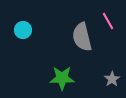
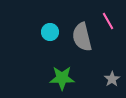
cyan circle: moved 27 px right, 2 px down
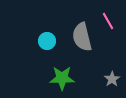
cyan circle: moved 3 px left, 9 px down
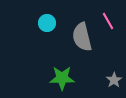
cyan circle: moved 18 px up
gray star: moved 2 px right, 1 px down
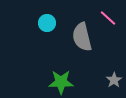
pink line: moved 3 px up; rotated 18 degrees counterclockwise
green star: moved 1 px left, 4 px down
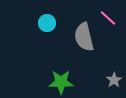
gray semicircle: moved 2 px right
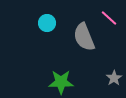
pink line: moved 1 px right
gray semicircle: rotated 8 degrees counterclockwise
gray star: moved 2 px up
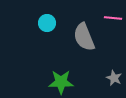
pink line: moved 4 px right; rotated 36 degrees counterclockwise
gray star: rotated 14 degrees counterclockwise
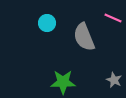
pink line: rotated 18 degrees clockwise
gray star: moved 2 px down
green star: moved 2 px right
